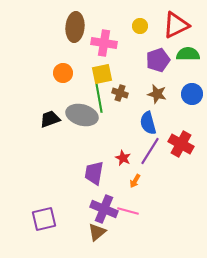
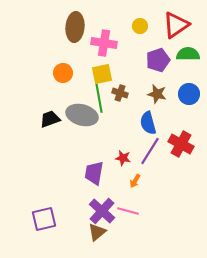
red triangle: rotated 8 degrees counterclockwise
blue circle: moved 3 px left
red star: rotated 14 degrees counterclockwise
purple cross: moved 2 px left, 2 px down; rotated 20 degrees clockwise
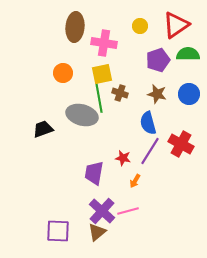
black trapezoid: moved 7 px left, 10 px down
pink line: rotated 30 degrees counterclockwise
purple square: moved 14 px right, 12 px down; rotated 15 degrees clockwise
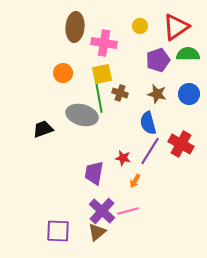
red triangle: moved 2 px down
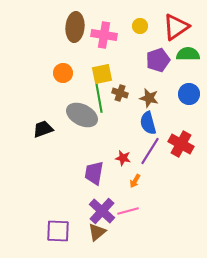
pink cross: moved 8 px up
brown star: moved 8 px left, 4 px down
gray ellipse: rotated 12 degrees clockwise
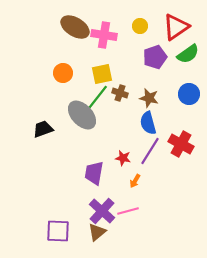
brown ellipse: rotated 64 degrees counterclockwise
green semicircle: rotated 145 degrees clockwise
purple pentagon: moved 3 px left, 3 px up
green line: moved 2 px left; rotated 48 degrees clockwise
gray ellipse: rotated 20 degrees clockwise
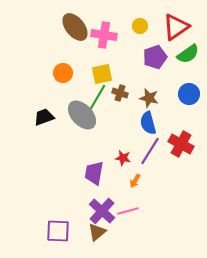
brown ellipse: rotated 20 degrees clockwise
green line: rotated 8 degrees counterclockwise
black trapezoid: moved 1 px right, 12 px up
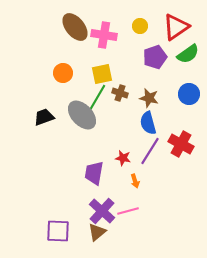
orange arrow: rotated 48 degrees counterclockwise
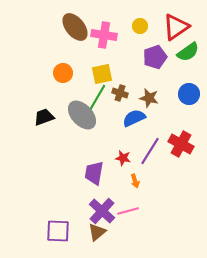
green semicircle: moved 2 px up
blue semicircle: moved 14 px left, 5 px up; rotated 80 degrees clockwise
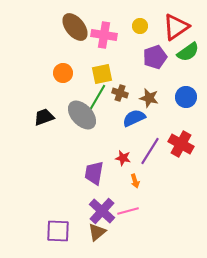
blue circle: moved 3 px left, 3 px down
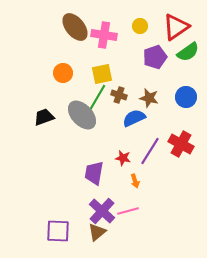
brown cross: moved 1 px left, 2 px down
